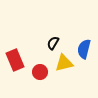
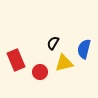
red rectangle: moved 1 px right
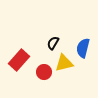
blue semicircle: moved 1 px left, 1 px up
red rectangle: moved 3 px right; rotated 65 degrees clockwise
red circle: moved 4 px right
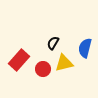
blue semicircle: moved 2 px right
red circle: moved 1 px left, 3 px up
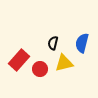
black semicircle: rotated 16 degrees counterclockwise
blue semicircle: moved 3 px left, 5 px up
red circle: moved 3 px left
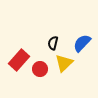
blue semicircle: rotated 30 degrees clockwise
yellow triangle: rotated 30 degrees counterclockwise
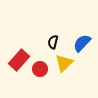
black semicircle: moved 1 px up
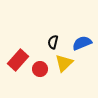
blue semicircle: rotated 24 degrees clockwise
red rectangle: moved 1 px left
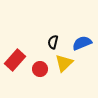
red rectangle: moved 3 px left
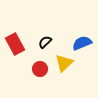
black semicircle: moved 8 px left; rotated 32 degrees clockwise
red rectangle: moved 16 px up; rotated 70 degrees counterclockwise
